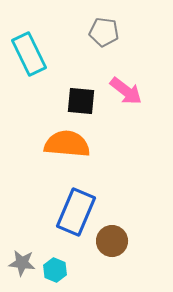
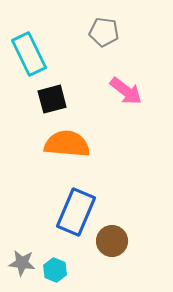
black square: moved 29 px left, 2 px up; rotated 20 degrees counterclockwise
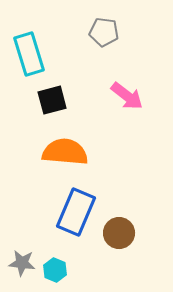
cyan rectangle: rotated 9 degrees clockwise
pink arrow: moved 1 px right, 5 px down
black square: moved 1 px down
orange semicircle: moved 2 px left, 8 px down
brown circle: moved 7 px right, 8 px up
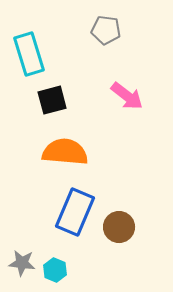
gray pentagon: moved 2 px right, 2 px up
blue rectangle: moved 1 px left
brown circle: moved 6 px up
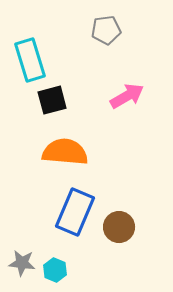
gray pentagon: rotated 16 degrees counterclockwise
cyan rectangle: moved 1 px right, 6 px down
pink arrow: rotated 68 degrees counterclockwise
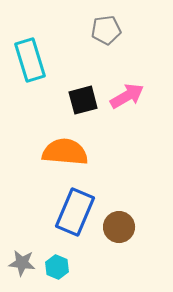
black square: moved 31 px right
cyan hexagon: moved 2 px right, 3 px up
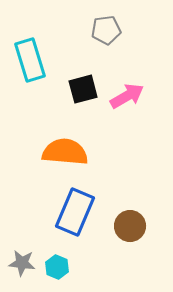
black square: moved 11 px up
brown circle: moved 11 px right, 1 px up
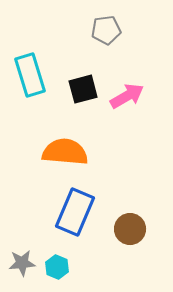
cyan rectangle: moved 15 px down
brown circle: moved 3 px down
gray star: rotated 12 degrees counterclockwise
